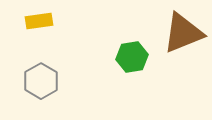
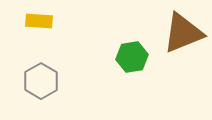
yellow rectangle: rotated 12 degrees clockwise
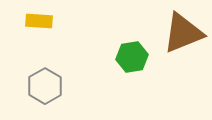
gray hexagon: moved 4 px right, 5 px down
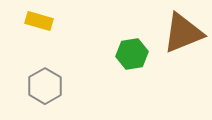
yellow rectangle: rotated 12 degrees clockwise
green hexagon: moved 3 px up
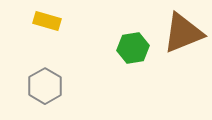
yellow rectangle: moved 8 px right
green hexagon: moved 1 px right, 6 px up
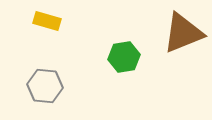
green hexagon: moved 9 px left, 9 px down
gray hexagon: rotated 24 degrees counterclockwise
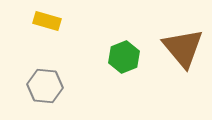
brown triangle: moved 15 px down; rotated 48 degrees counterclockwise
green hexagon: rotated 12 degrees counterclockwise
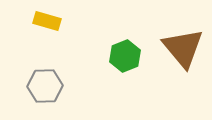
green hexagon: moved 1 px right, 1 px up
gray hexagon: rotated 8 degrees counterclockwise
